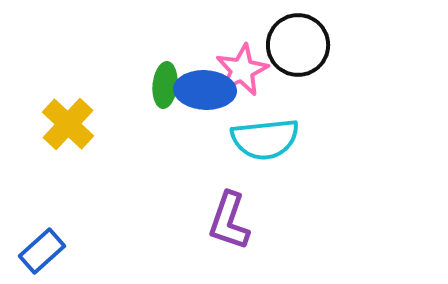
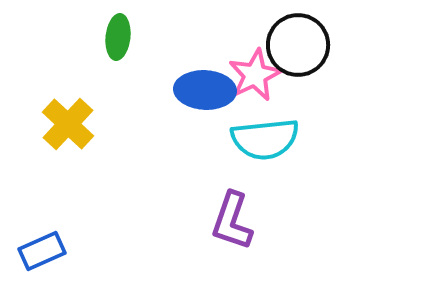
pink star: moved 13 px right, 5 px down
green ellipse: moved 47 px left, 48 px up
purple L-shape: moved 3 px right
blue rectangle: rotated 18 degrees clockwise
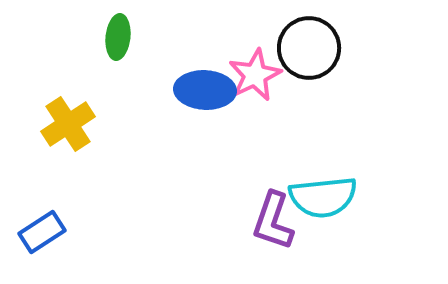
black circle: moved 11 px right, 3 px down
yellow cross: rotated 14 degrees clockwise
cyan semicircle: moved 58 px right, 58 px down
purple L-shape: moved 41 px right
blue rectangle: moved 19 px up; rotated 9 degrees counterclockwise
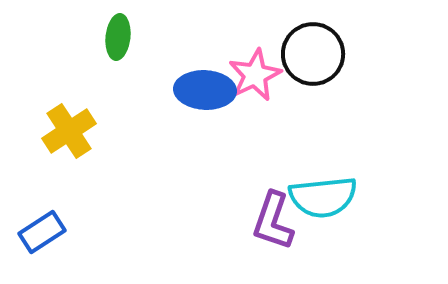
black circle: moved 4 px right, 6 px down
yellow cross: moved 1 px right, 7 px down
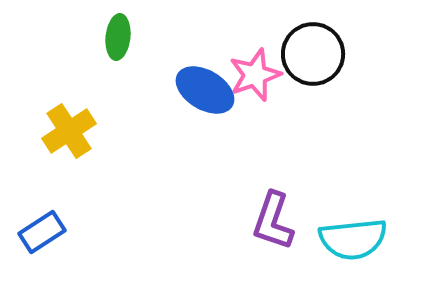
pink star: rotated 6 degrees clockwise
blue ellipse: rotated 28 degrees clockwise
cyan semicircle: moved 30 px right, 42 px down
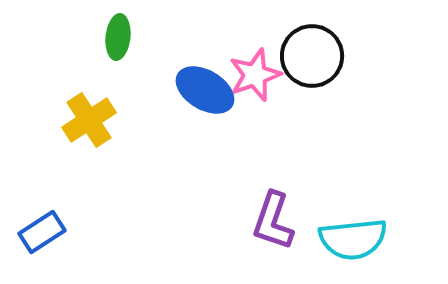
black circle: moved 1 px left, 2 px down
yellow cross: moved 20 px right, 11 px up
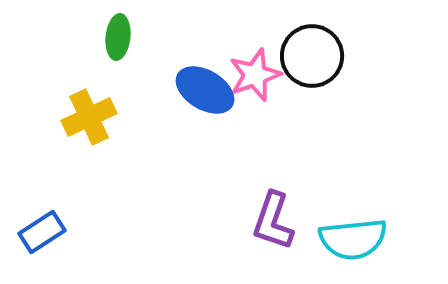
yellow cross: moved 3 px up; rotated 8 degrees clockwise
